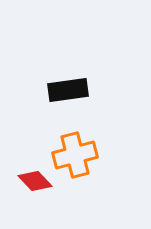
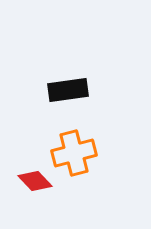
orange cross: moved 1 px left, 2 px up
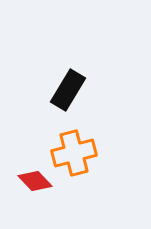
black rectangle: rotated 51 degrees counterclockwise
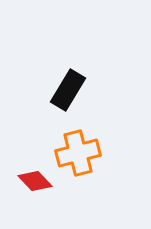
orange cross: moved 4 px right
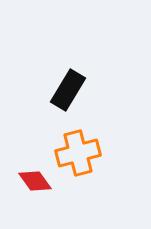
red diamond: rotated 8 degrees clockwise
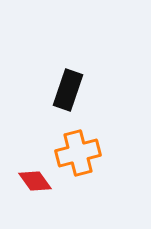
black rectangle: rotated 12 degrees counterclockwise
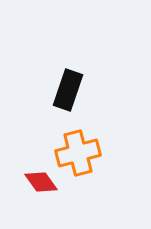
red diamond: moved 6 px right, 1 px down
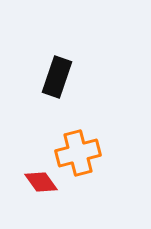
black rectangle: moved 11 px left, 13 px up
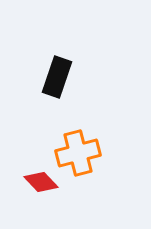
red diamond: rotated 8 degrees counterclockwise
